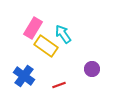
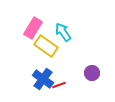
cyan arrow: moved 2 px up
purple circle: moved 4 px down
blue cross: moved 19 px right, 3 px down
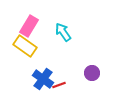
pink rectangle: moved 4 px left, 2 px up
yellow rectangle: moved 21 px left
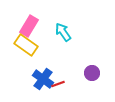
yellow rectangle: moved 1 px right, 1 px up
red line: moved 1 px left, 1 px up
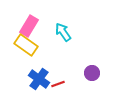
blue cross: moved 4 px left
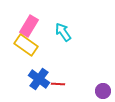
purple circle: moved 11 px right, 18 px down
red line: rotated 24 degrees clockwise
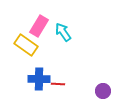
pink rectangle: moved 10 px right
blue cross: rotated 35 degrees counterclockwise
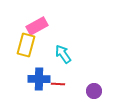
pink rectangle: moved 2 px left; rotated 30 degrees clockwise
cyan arrow: moved 22 px down
yellow rectangle: rotated 70 degrees clockwise
purple circle: moved 9 px left
